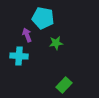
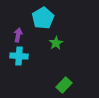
cyan pentagon: rotated 30 degrees clockwise
purple arrow: moved 9 px left; rotated 32 degrees clockwise
green star: rotated 24 degrees counterclockwise
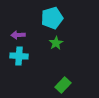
cyan pentagon: moved 9 px right; rotated 15 degrees clockwise
purple arrow: rotated 104 degrees counterclockwise
green rectangle: moved 1 px left
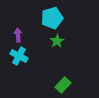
purple arrow: rotated 88 degrees clockwise
green star: moved 1 px right, 2 px up
cyan cross: rotated 24 degrees clockwise
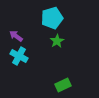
purple arrow: moved 2 px left, 1 px down; rotated 48 degrees counterclockwise
green rectangle: rotated 21 degrees clockwise
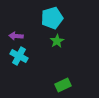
purple arrow: rotated 32 degrees counterclockwise
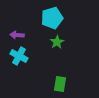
purple arrow: moved 1 px right, 1 px up
green star: moved 1 px down
green rectangle: moved 3 px left, 1 px up; rotated 56 degrees counterclockwise
